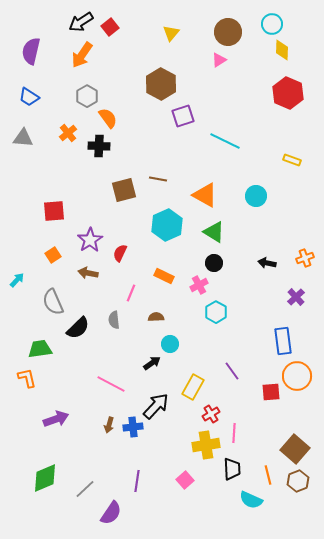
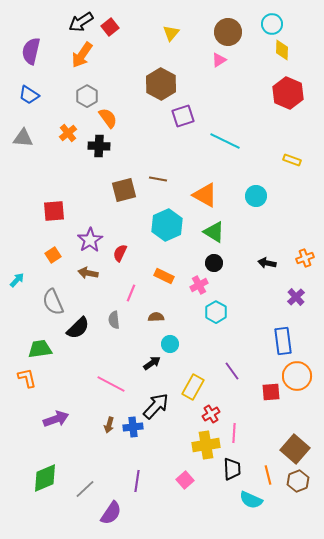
blue trapezoid at (29, 97): moved 2 px up
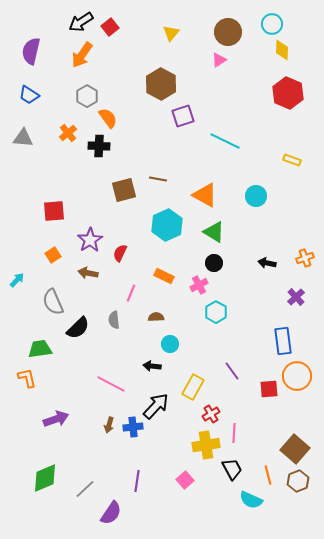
black arrow at (152, 363): moved 3 px down; rotated 138 degrees counterclockwise
red square at (271, 392): moved 2 px left, 3 px up
black trapezoid at (232, 469): rotated 25 degrees counterclockwise
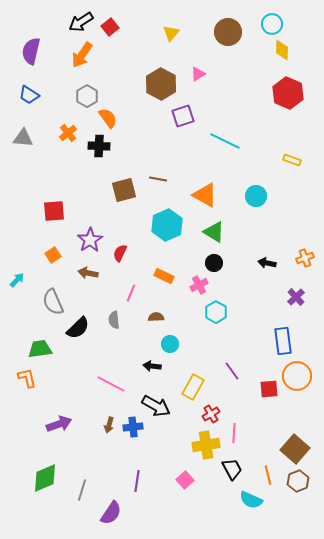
pink triangle at (219, 60): moved 21 px left, 14 px down
black arrow at (156, 406): rotated 76 degrees clockwise
purple arrow at (56, 419): moved 3 px right, 5 px down
gray line at (85, 489): moved 3 px left, 1 px down; rotated 30 degrees counterclockwise
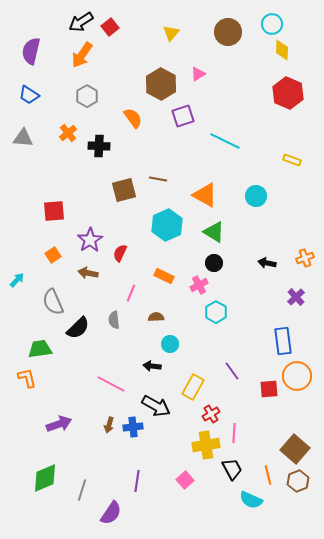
orange semicircle at (108, 118): moved 25 px right
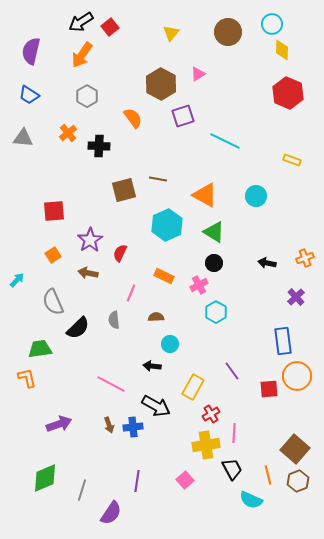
brown arrow at (109, 425): rotated 35 degrees counterclockwise
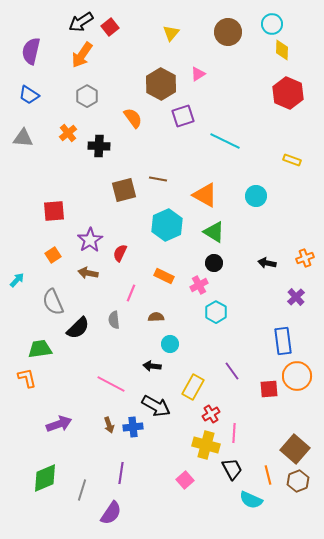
yellow cross at (206, 445): rotated 24 degrees clockwise
purple line at (137, 481): moved 16 px left, 8 px up
